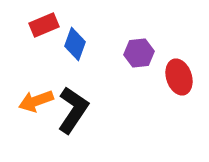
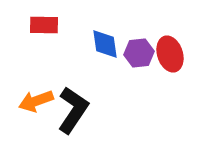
red rectangle: rotated 24 degrees clockwise
blue diamond: moved 30 px right; rotated 28 degrees counterclockwise
red ellipse: moved 9 px left, 23 px up
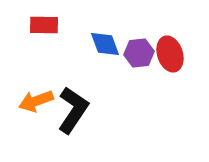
blue diamond: rotated 12 degrees counterclockwise
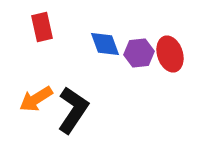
red rectangle: moved 2 px left, 2 px down; rotated 76 degrees clockwise
orange arrow: moved 2 px up; rotated 12 degrees counterclockwise
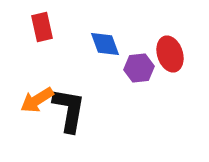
purple hexagon: moved 15 px down
orange arrow: moved 1 px right, 1 px down
black L-shape: moved 4 px left; rotated 24 degrees counterclockwise
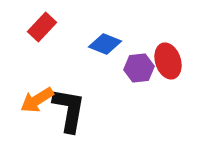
red rectangle: rotated 56 degrees clockwise
blue diamond: rotated 48 degrees counterclockwise
red ellipse: moved 2 px left, 7 px down
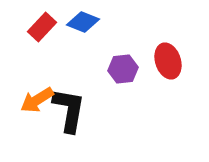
blue diamond: moved 22 px left, 22 px up
purple hexagon: moved 16 px left, 1 px down
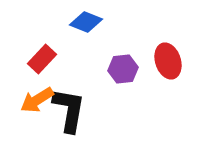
blue diamond: moved 3 px right
red rectangle: moved 32 px down
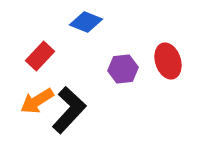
red rectangle: moved 2 px left, 3 px up
orange arrow: moved 1 px down
black L-shape: rotated 33 degrees clockwise
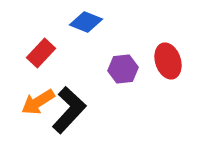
red rectangle: moved 1 px right, 3 px up
orange arrow: moved 1 px right, 1 px down
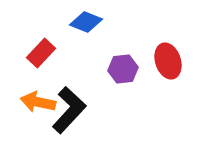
orange arrow: rotated 44 degrees clockwise
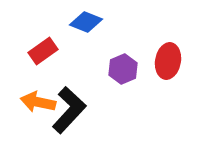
red rectangle: moved 2 px right, 2 px up; rotated 12 degrees clockwise
red ellipse: rotated 28 degrees clockwise
purple hexagon: rotated 16 degrees counterclockwise
